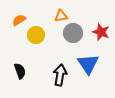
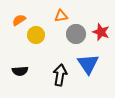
gray circle: moved 3 px right, 1 px down
black semicircle: rotated 105 degrees clockwise
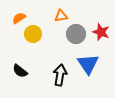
orange semicircle: moved 2 px up
yellow circle: moved 3 px left, 1 px up
black semicircle: rotated 42 degrees clockwise
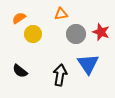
orange triangle: moved 2 px up
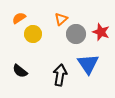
orange triangle: moved 5 px down; rotated 32 degrees counterclockwise
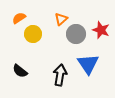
red star: moved 2 px up
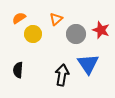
orange triangle: moved 5 px left
black semicircle: moved 2 px left, 1 px up; rotated 56 degrees clockwise
black arrow: moved 2 px right
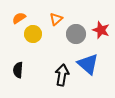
blue triangle: rotated 15 degrees counterclockwise
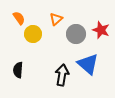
orange semicircle: rotated 88 degrees clockwise
